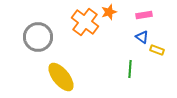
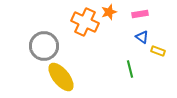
pink rectangle: moved 4 px left, 1 px up
orange cross: rotated 12 degrees counterclockwise
gray circle: moved 6 px right, 9 px down
yellow rectangle: moved 1 px right, 1 px down
green line: rotated 18 degrees counterclockwise
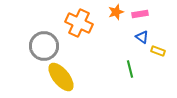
orange star: moved 7 px right
orange cross: moved 6 px left, 1 px down
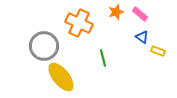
pink rectangle: rotated 49 degrees clockwise
green line: moved 27 px left, 11 px up
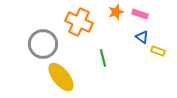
pink rectangle: rotated 21 degrees counterclockwise
orange cross: moved 1 px up
gray circle: moved 1 px left, 2 px up
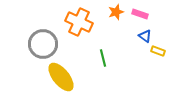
blue triangle: moved 3 px right, 1 px up
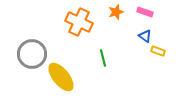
pink rectangle: moved 5 px right, 2 px up
gray circle: moved 11 px left, 10 px down
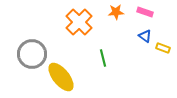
orange star: rotated 14 degrees clockwise
orange cross: rotated 20 degrees clockwise
yellow rectangle: moved 5 px right, 3 px up
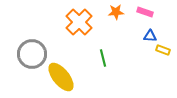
blue triangle: moved 5 px right; rotated 32 degrees counterclockwise
yellow rectangle: moved 2 px down
